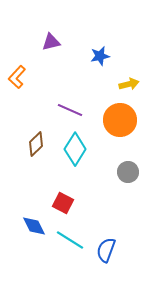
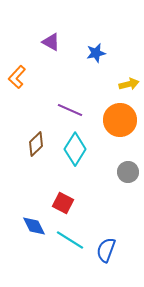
purple triangle: rotated 42 degrees clockwise
blue star: moved 4 px left, 3 px up
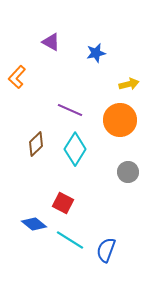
blue diamond: moved 2 px up; rotated 25 degrees counterclockwise
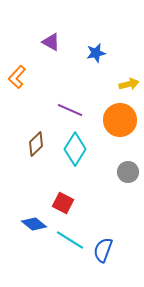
blue semicircle: moved 3 px left
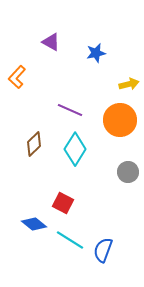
brown diamond: moved 2 px left
